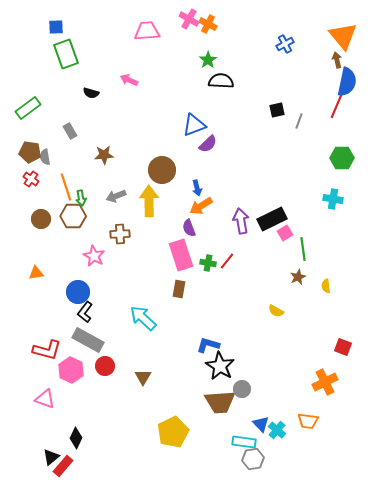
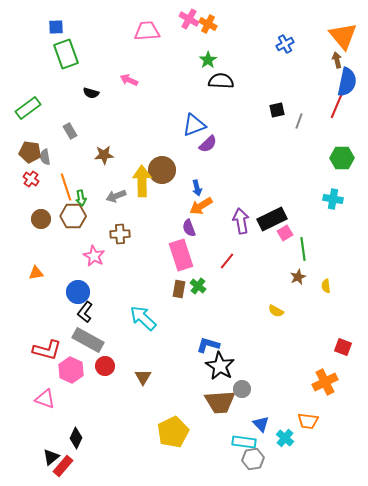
yellow arrow at (149, 201): moved 7 px left, 20 px up
green cross at (208, 263): moved 10 px left, 23 px down; rotated 28 degrees clockwise
cyan cross at (277, 430): moved 8 px right, 8 px down
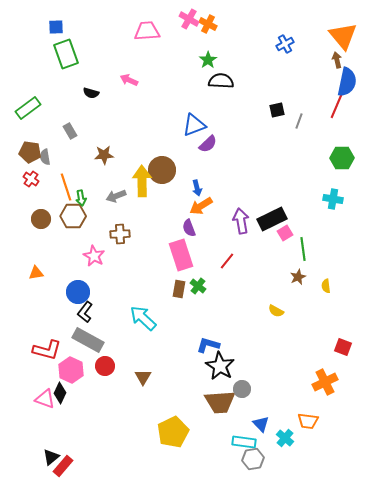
black diamond at (76, 438): moved 16 px left, 45 px up
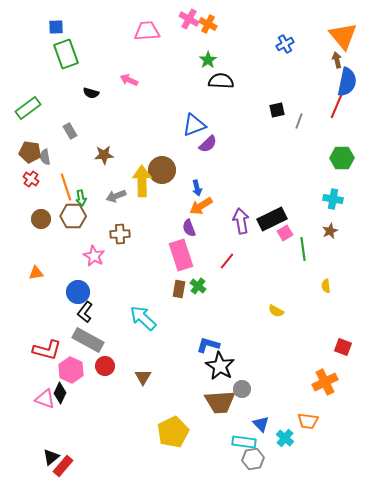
brown star at (298, 277): moved 32 px right, 46 px up
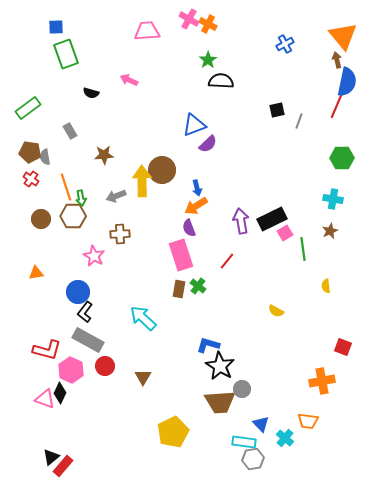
orange arrow at (201, 206): moved 5 px left
orange cross at (325, 382): moved 3 px left, 1 px up; rotated 15 degrees clockwise
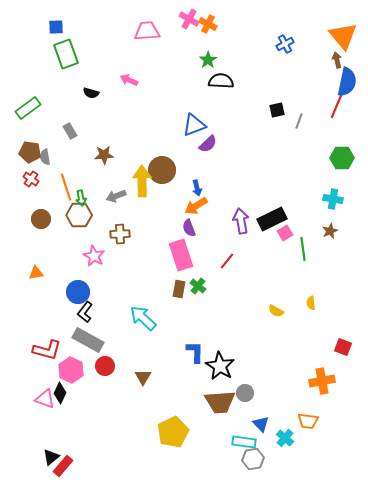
brown hexagon at (73, 216): moved 6 px right, 1 px up
yellow semicircle at (326, 286): moved 15 px left, 17 px down
blue L-shape at (208, 345): moved 13 px left, 7 px down; rotated 75 degrees clockwise
gray circle at (242, 389): moved 3 px right, 4 px down
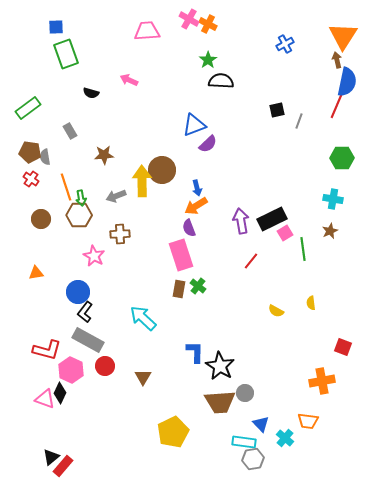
orange triangle at (343, 36): rotated 12 degrees clockwise
red line at (227, 261): moved 24 px right
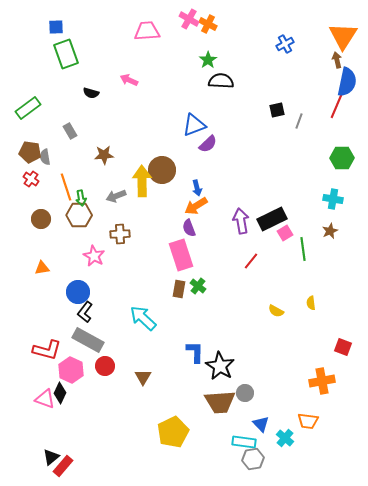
orange triangle at (36, 273): moved 6 px right, 5 px up
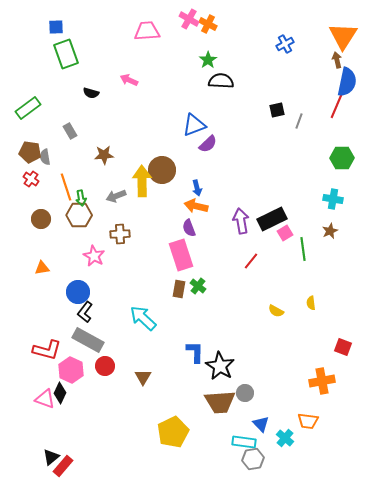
orange arrow at (196, 206): rotated 45 degrees clockwise
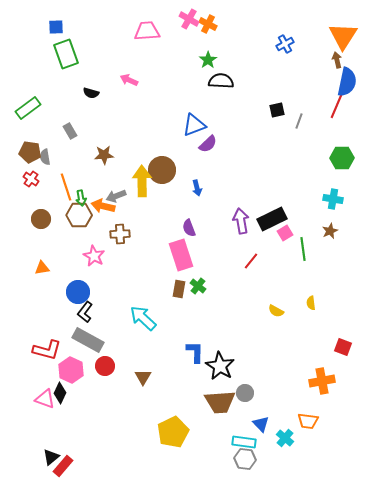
orange arrow at (196, 206): moved 93 px left
gray hexagon at (253, 459): moved 8 px left; rotated 15 degrees clockwise
